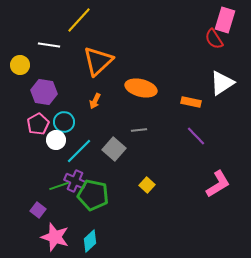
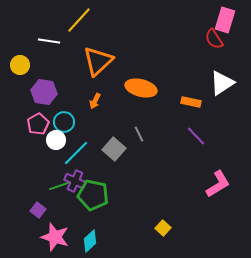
white line: moved 4 px up
gray line: moved 4 px down; rotated 70 degrees clockwise
cyan line: moved 3 px left, 2 px down
yellow square: moved 16 px right, 43 px down
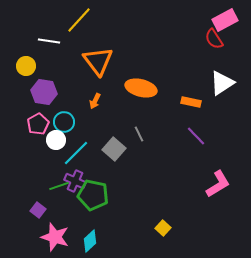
pink rectangle: rotated 45 degrees clockwise
orange triangle: rotated 24 degrees counterclockwise
yellow circle: moved 6 px right, 1 px down
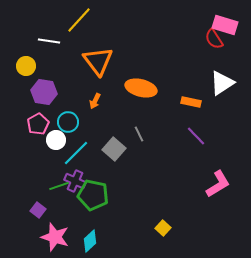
pink rectangle: moved 5 px down; rotated 45 degrees clockwise
cyan circle: moved 4 px right
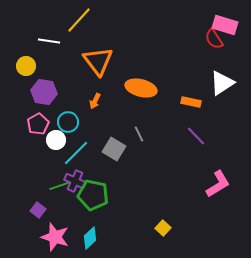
gray square: rotated 10 degrees counterclockwise
cyan diamond: moved 3 px up
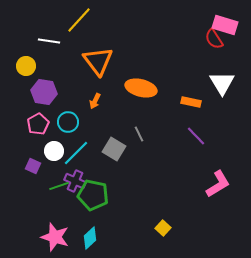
white triangle: rotated 28 degrees counterclockwise
white circle: moved 2 px left, 11 px down
purple square: moved 5 px left, 44 px up; rotated 14 degrees counterclockwise
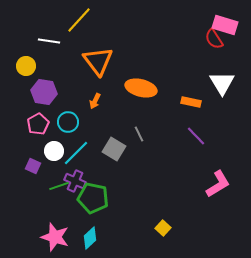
green pentagon: moved 3 px down
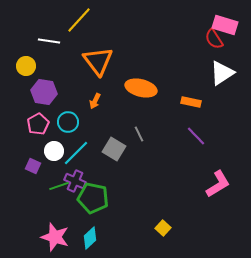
white triangle: moved 10 px up; rotated 28 degrees clockwise
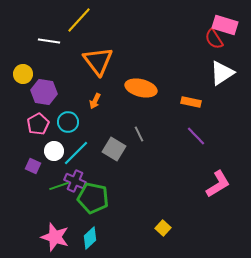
yellow circle: moved 3 px left, 8 px down
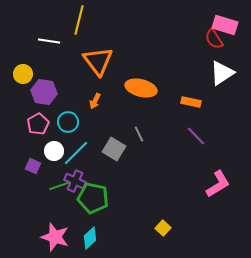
yellow line: rotated 28 degrees counterclockwise
